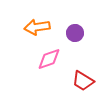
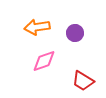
pink diamond: moved 5 px left, 2 px down
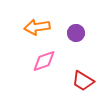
purple circle: moved 1 px right
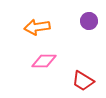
purple circle: moved 13 px right, 12 px up
pink diamond: rotated 20 degrees clockwise
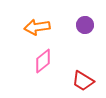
purple circle: moved 4 px left, 4 px down
pink diamond: moved 1 px left; rotated 40 degrees counterclockwise
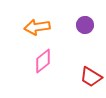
red trapezoid: moved 8 px right, 4 px up
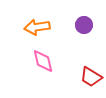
purple circle: moved 1 px left
pink diamond: rotated 65 degrees counterclockwise
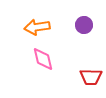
pink diamond: moved 2 px up
red trapezoid: rotated 30 degrees counterclockwise
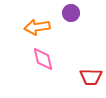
purple circle: moved 13 px left, 12 px up
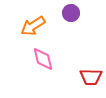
orange arrow: moved 4 px left, 1 px up; rotated 25 degrees counterclockwise
